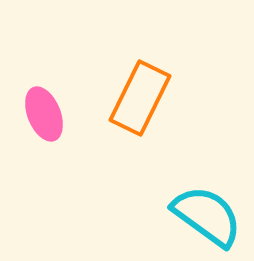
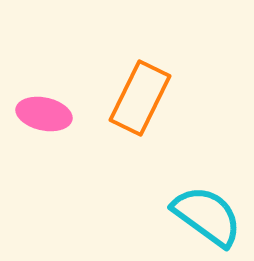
pink ellipse: rotated 56 degrees counterclockwise
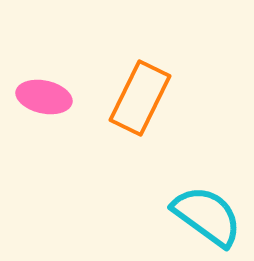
pink ellipse: moved 17 px up
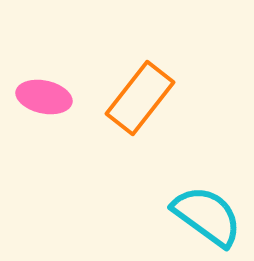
orange rectangle: rotated 12 degrees clockwise
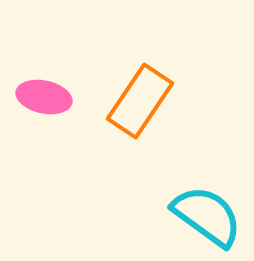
orange rectangle: moved 3 px down; rotated 4 degrees counterclockwise
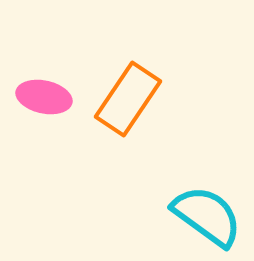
orange rectangle: moved 12 px left, 2 px up
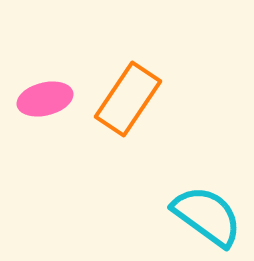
pink ellipse: moved 1 px right, 2 px down; rotated 26 degrees counterclockwise
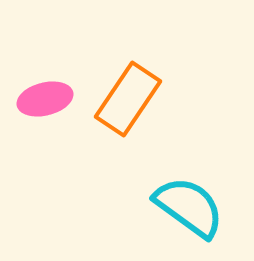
cyan semicircle: moved 18 px left, 9 px up
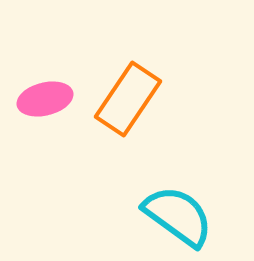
cyan semicircle: moved 11 px left, 9 px down
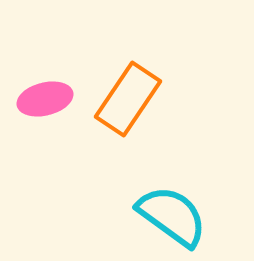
cyan semicircle: moved 6 px left
